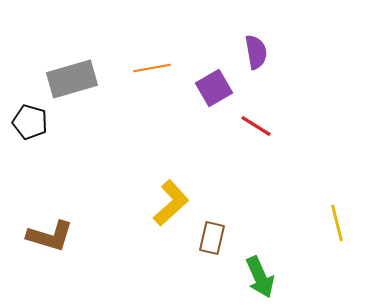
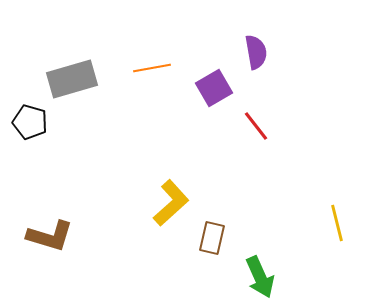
red line: rotated 20 degrees clockwise
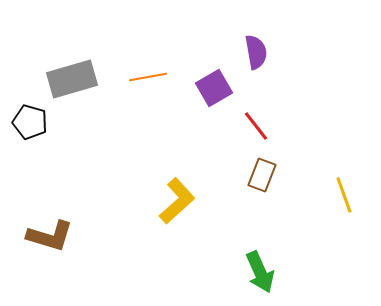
orange line: moved 4 px left, 9 px down
yellow L-shape: moved 6 px right, 2 px up
yellow line: moved 7 px right, 28 px up; rotated 6 degrees counterclockwise
brown rectangle: moved 50 px right, 63 px up; rotated 8 degrees clockwise
green arrow: moved 5 px up
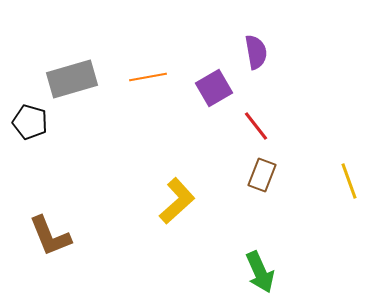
yellow line: moved 5 px right, 14 px up
brown L-shape: rotated 51 degrees clockwise
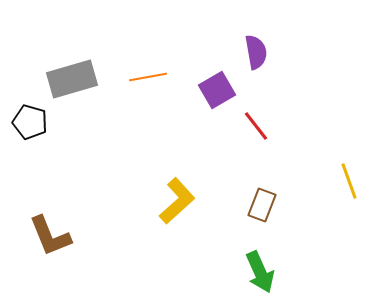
purple square: moved 3 px right, 2 px down
brown rectangle: moved 30 px down
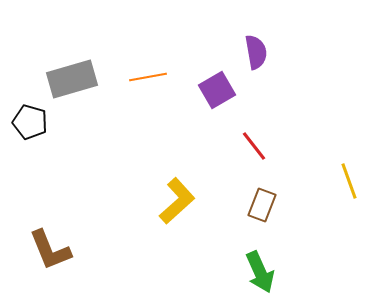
red line: moved 2 px left, 20 px down
brown L-shape: moved 14 px down
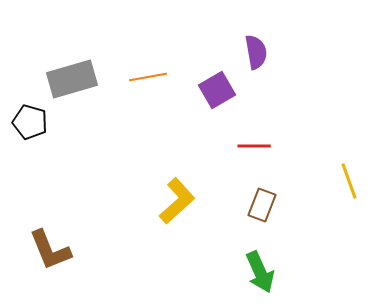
red line: rotated 52 degrees counterclockwise
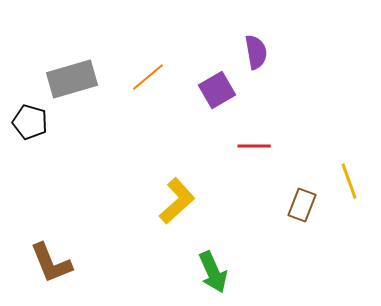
orange line: rotated 30 degrees counterclockwise
brown rectangle: moved 40 px right
brown L-shape: moved 1 px right, 13 px down
green arrow: moved 47 px left
